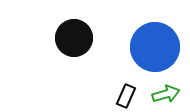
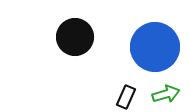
black circle: moved 1 px right, 1 px up
black rectangle: moved 1 px down
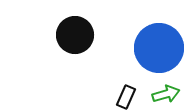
black circle: moved 2 px up
blue circle: moved 4 px right, 1 px down
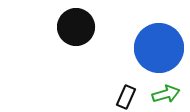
black circle: moved 1 px right, 8 px up
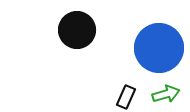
black circle: moved 1 px right, 3 px down
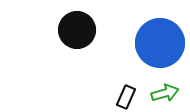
blue circle: moved 1 px right, 5 px up
green arrow: moved 1 px left, 1 px up
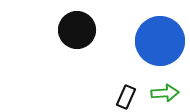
blue circle: moved 2 px up
green arrow: rotated 12 degrees clockwise
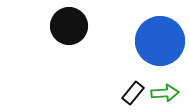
black circle: moved 8 px left, 4 px up
black rectangle: moved 7 px right, 4 px up; rotated 15 degrees clockwise
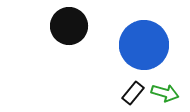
blue circle: moved 16 px left, 4 px down
green arrow: rotated 20 degrees clockwise
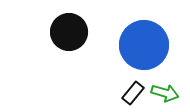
black circle: moved 6 px down
